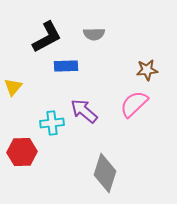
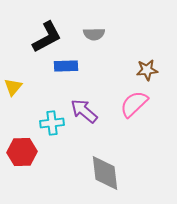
gray diamond: rotated 24 degrees counterclockwise
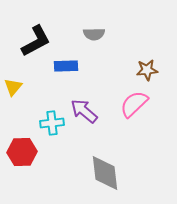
black L-shape: moved 11 px left, 4 px down
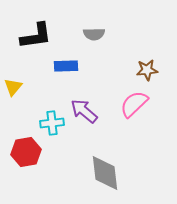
black L-shape: moved 5 px up; rotated 20 degrees clockwise
red hexagon: moved 4 px right; rotated 8 degrees counterclockwise
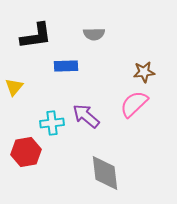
brown star: moved 3 px left, 2 px down
yellow triangle: moved 1 px right
purple arrow: moved 2 px right, 5 px down
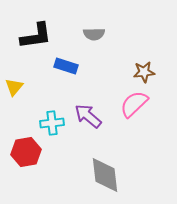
blue rectangle: rotated 20 degrees clockwise
purple arrow: moved 2 px right
gray diamond: moved 2 px down
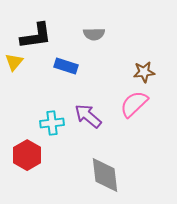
yellow triangle: moved 25 px up
red hexagon: moved 1 px right, 3 px down; rotated 20 degrees counterclockwise
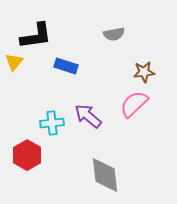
gray semicircle: moved 20 px right; rotated 10 degrees counterclockwise
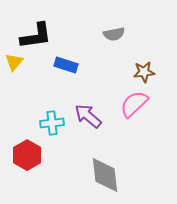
blue rectangle: moved 1 px up
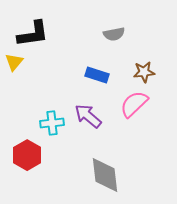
black L-shape: moved 3 px left, 2 px up
blue rectangle: moved 31 px right, 10 px down
